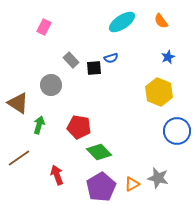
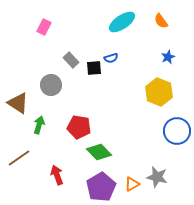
gray star: moved 1 px left, 1 px up
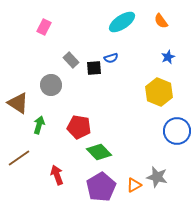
orange triangle: moved 2 px right, 1 px down
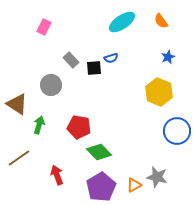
brown triangle: moved 1 px left, 1 px down
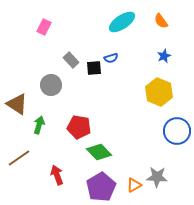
blue star: moved 4 px left, 1 px up
gray star: rotated 10 degrees counterclockwise
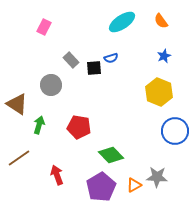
blue circle: moved 2 px left
green diamond: moved 12 px right, 3 px down
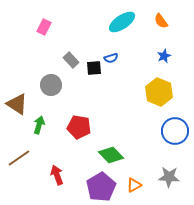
gray star: moved 12 px right
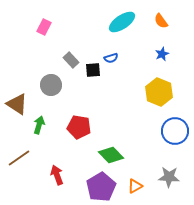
blue star: moved 2 px left, 2 px up
black square: moved 1 px left, 2 px down
orange triangle: moved 1 px right, 1 px down
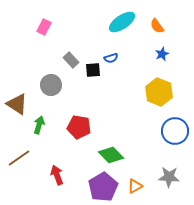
orange semicircle: moved 4 px left, 5 px down
purple pentagon: moved 2 px right
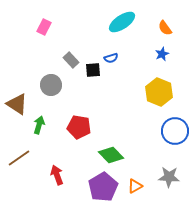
orange semicircle: moved 8 px right, 2 px down
